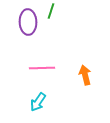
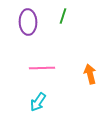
green line: moved 12 px right, 5 px down
orange arrow: moved 5 px right, 1 px up
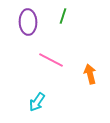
pink line: moved 9 px right, 8 px up; rotated 30 degrees clockwise
cyan arrow: moved 1 px left
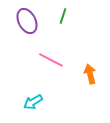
purple ellipse: moved 1 px left, 1 px up; rotated 25 degrees counterclockwise
cyan arrow: moved 4 px left; rotated 24 degrees clockwise
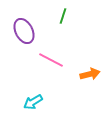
purple ellipse: moved 3 px left, 10 px down
orange arrow: rotated 90 degrees clockwise
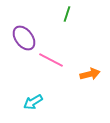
green line: moved 4 px right, 2 px up
purple ellipse: moved 7 px down; rotated 10 degrees counterclockwise
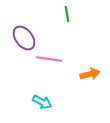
green line: rotated 28 degrees counterclockwise
pink line: moved 2 px left, 1 px up; rotated 20 degrees counterclockwise
cyan arrow: moved 9 px right; rotated 120 degrees counterclockwise
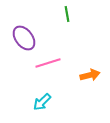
pink line: moved 1 px left, 4 px down; rotated 25 degrees counterclockwise
orange arrow: moved 1 px down
cyan arrow: rotated 108 degrees clockwise
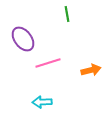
purple ellipse: moved 1 px left, 1 px down
orange arrow: moved 1 px right, 5 px up
cyan arrow: rotated 42 degrees clockwise
